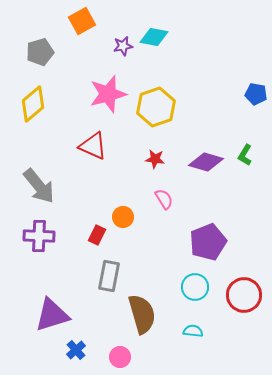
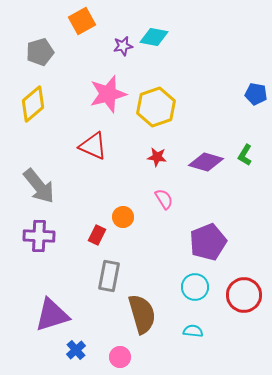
red star: moved 2 px right, 2 px up
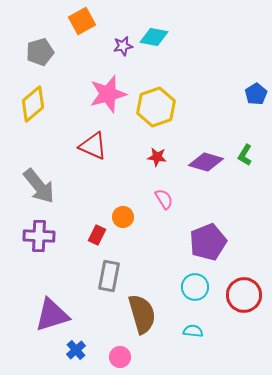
blue pentagon: rotated 30 degrees clockwise
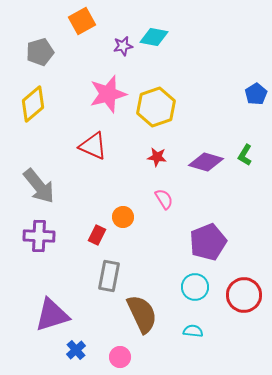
brown semicircle: rotated 9 degrees counterclockwise
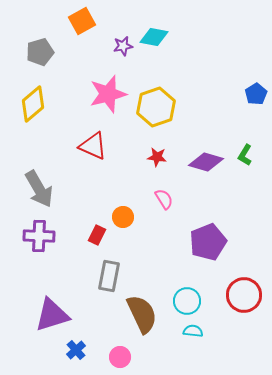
gray arrow: moved 3 px down; rotated 9 degrees clockwise
cyan circle: moved 8 px left, 14 px down
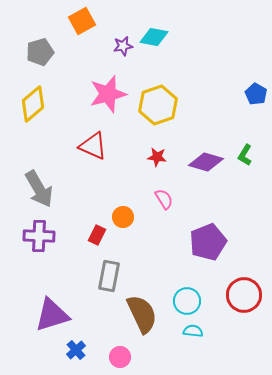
blue pentagon: rotated 10 degrees counterclockwise
yellow hexagon: moved 2 px right, 2 px up
